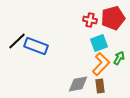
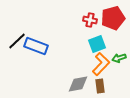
cyan square: moved 2 px left, 1 px down
green arrow: rotated 136 degrees counterclockwise
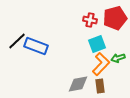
red pentagon: moved 2 px right
green arrow: moved 1 px left
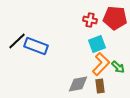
red pentagon: rotated 20 degrees clockwise
green arrow: moved 9 px down; rotated 120 degrees counterclockwise
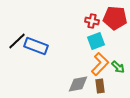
red cross: moved 2 px right, 1 px down
cyan square: moved 1 px left, 3 px up
orange L-shape: moved 1 px left
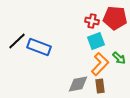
blue rectangle: moved 3 px right, 1 px down
green arrow: moved 1 px right, 9 px up
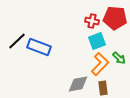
cyan square: moved 1 px right
brown rectangle: moved 3 px right, 2 px down
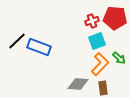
red cross: rotated 32 degrees counterclockwise
gray diamond: rotated 15 degrees clockwise
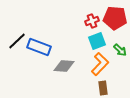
green arrow: moved 1 px right, 8 px up
gray diamond: moved 14 px left, 18 px up
